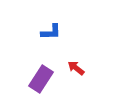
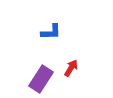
red arrow: moved 5 px left; rotated 84 degrees clockwise
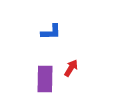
purple rectangle: moved 4 px right; rotated 32 degrees counterclockwise
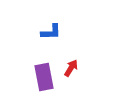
purple rectangle: moved 1 px left, 2 px up; rotated 12 degrees counterclockwise
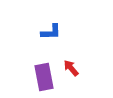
red arrow: rotated 72 degrees counterclockwise
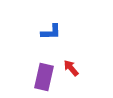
purple rectangle: rotated 24 degrees clockwise
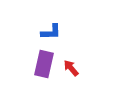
purple rectangle: moved 13 px up
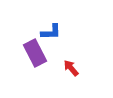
purple rectangle: moved 9 px left, 11 px up; rotated 40 degrees counterclockwise
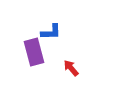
purple rectangle: moved 1 px left, 1 px up; rotated 12 degrees clockwise
